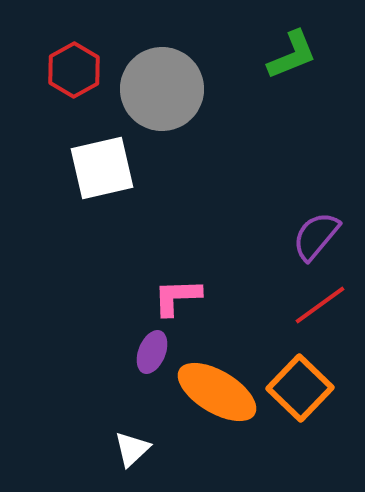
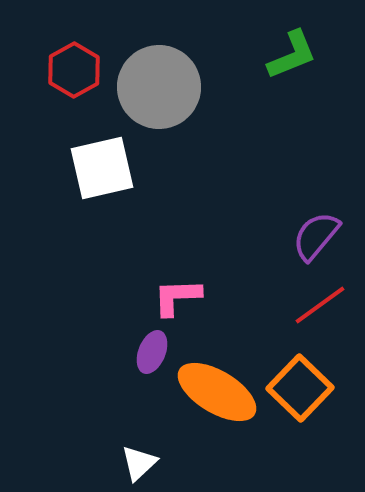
gray circle: moved 3 px left, 2 px up
white triangle: moved 7 px right, 14 px down
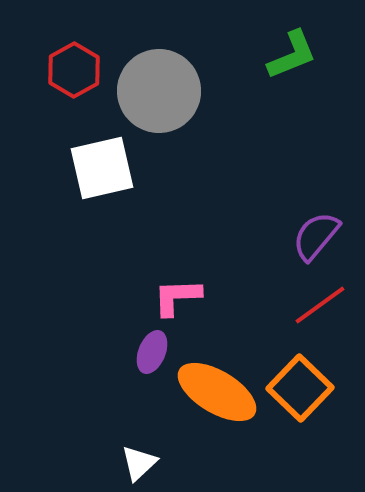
gray circle: moved 4 px down
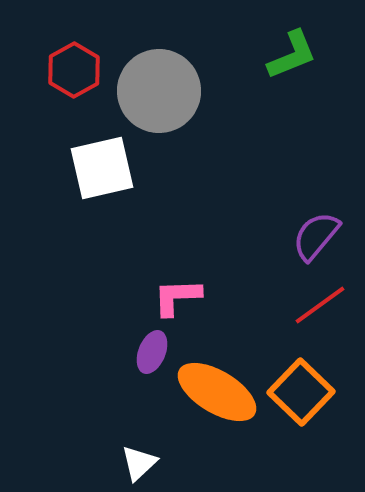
orange square: moved 1 px right, 4 px down
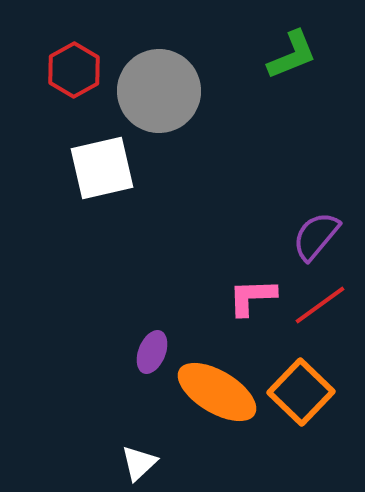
pink L-shape: moved 75 px right
